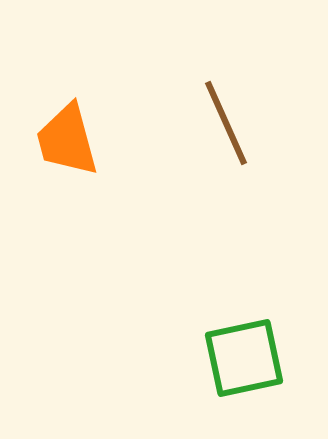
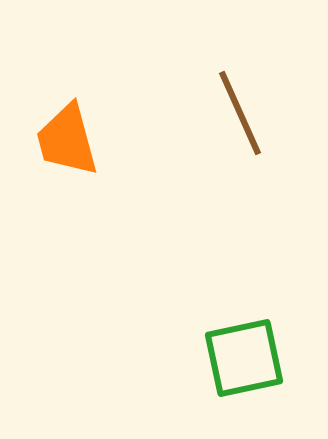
brown line: moved 14 px right, 10 px up
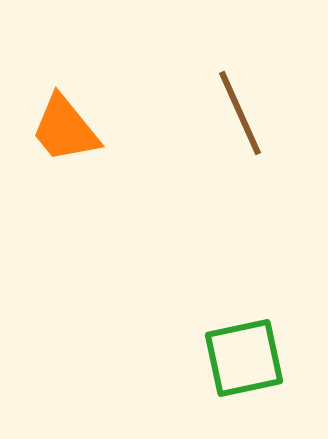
orange trapezoid: moved 2 px left, 11 px up; rotated 24 degrees counterclockwise
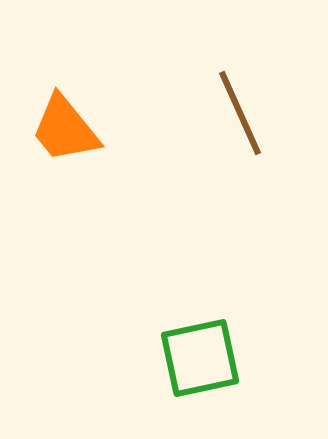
green square: moved 44 px left
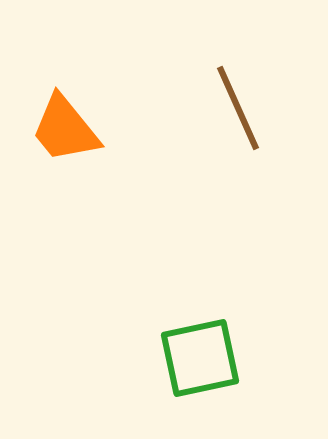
brown line: moved 2 px left, 5 px up
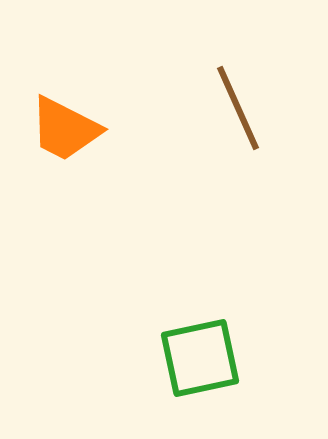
orange trapezoid: rotated 24 degrees counterclockwise
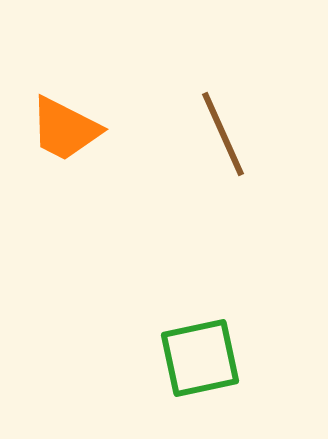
brown line: moved 15 px left, 26 px down
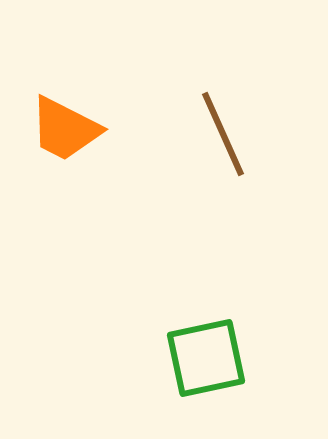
green square: moved 6 px right
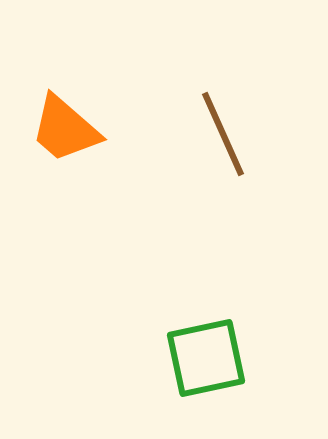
orange trapezoid: rotated 14 degrees clockwise
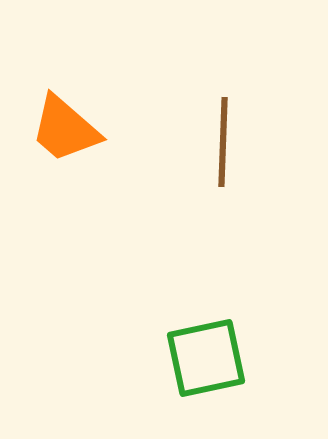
brown line: moved 8 px down; rotated 26 degrees clockwise
